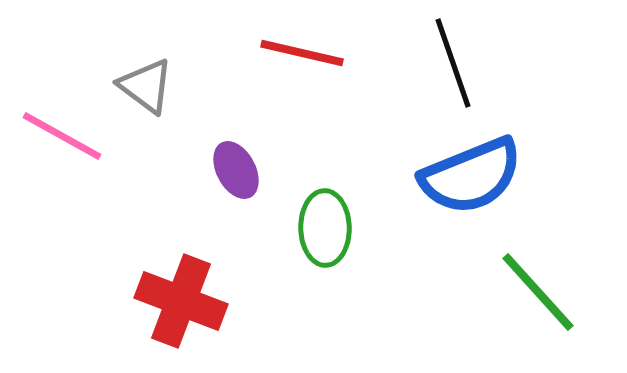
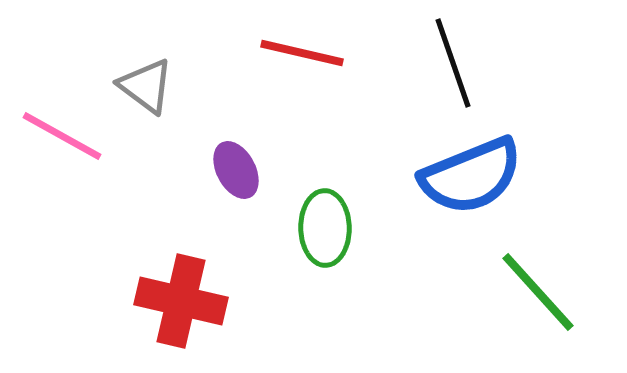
red cross: rotated 8 degrees counterclockwise
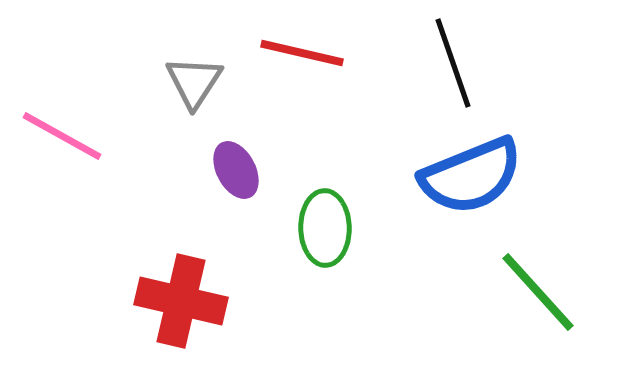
gray triangle: moved 48 px right, 4 px up; rotated 26 degrees clockwise
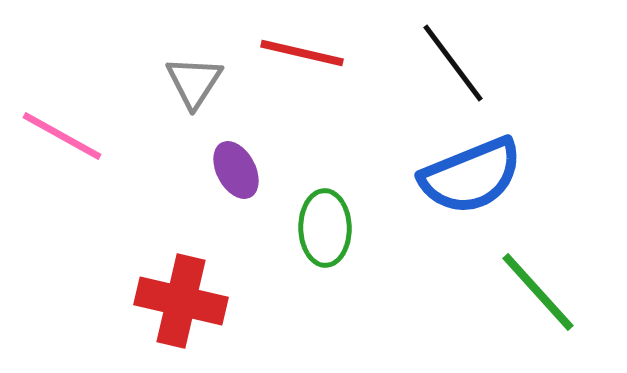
black line: rotated 18 degrees counterclockwise
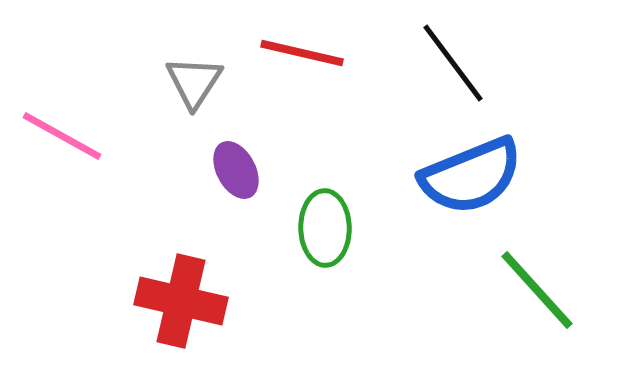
green line: moved 1 px left, 2 px up
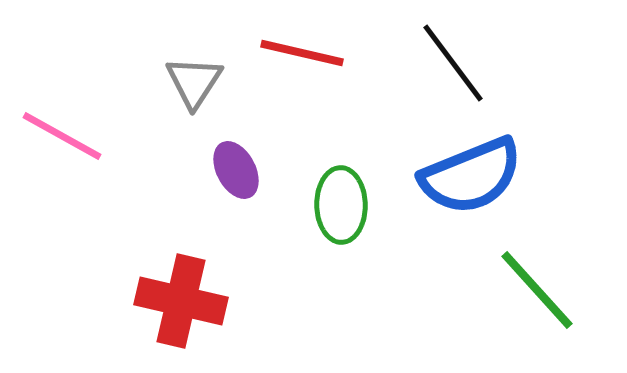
green ellipse: moved 16 px right, 23 px up
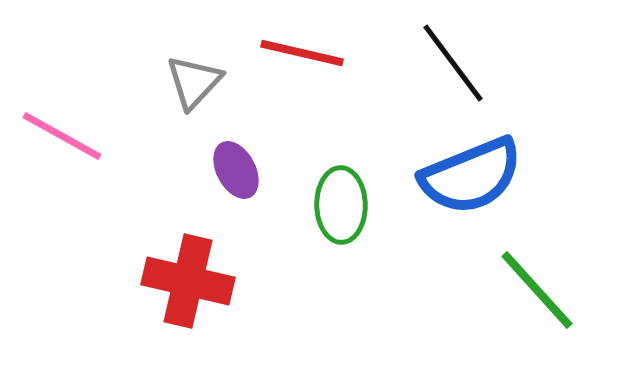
gray triangle: rotated 10 degrees clockwise
red cross: moved 7 px right, 20 px up
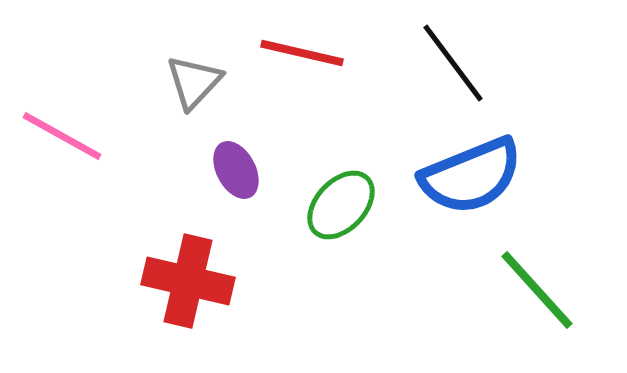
green ellipse: rotated 44 degrees clockwise
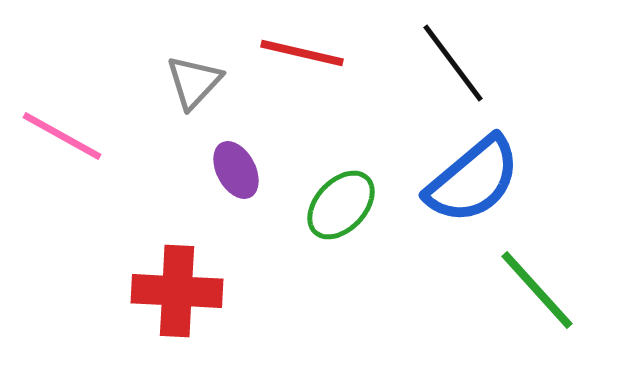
blue semicircle: moved 2 px right, 4 px down; rotated 18 degrees counterclockwise
red cross: moved 11 px left, 10 px down; rotated 10 degrees counterclockwise
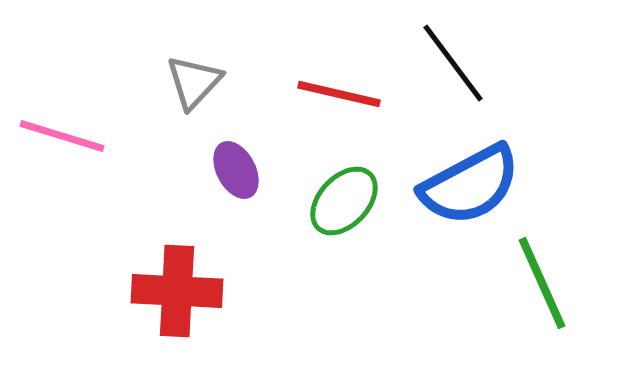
red line: moved 37 px right, 41 px down
pink line: rotated 12 degrees counterclockwise
blue semicircle: moved 3 px left, 5 px down; rotated 12 degrees clockwise
green ellipse: moved 3 px right, 4 px up
green line: moved 5 px right, 7 px up; rotated 18 degrees clockwise
